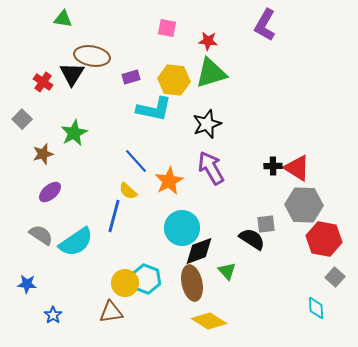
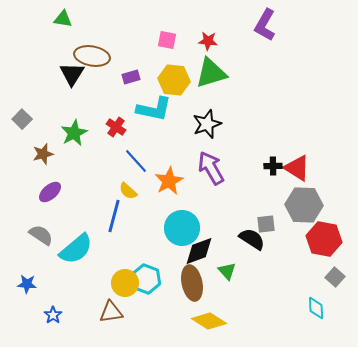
pink square at (167, 28): moved 12 px down
red cross at (43, 82): moved 73 px right, 45 px down
cyan semicircle at (76, 242): moved 7 px down; rotated 6 degrees counterclockwise
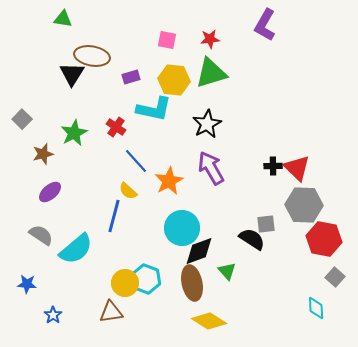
red star at (208, 41): moved 2 px right, 2 px up; rotated 12 degrees counterclockwise
black star at (207, 124): rotated 8 degrees counterclockwise
red triangle at (297, 168): rotated 12 degrees clockwise
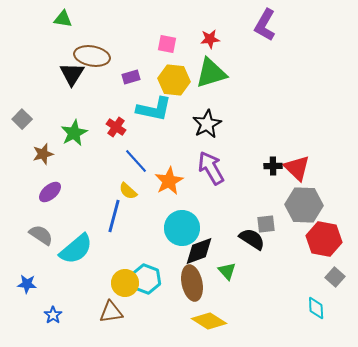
pink square at (167, 40): moved 4 px down
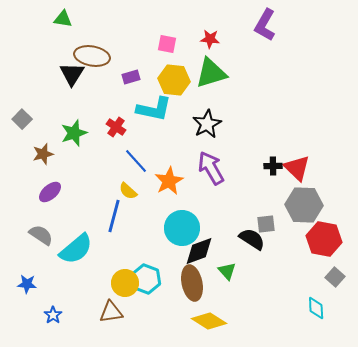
red star at (210, 39): rotated 12 degrees clockwise
green star at (74, 133): rotated 8 degrees clockwise
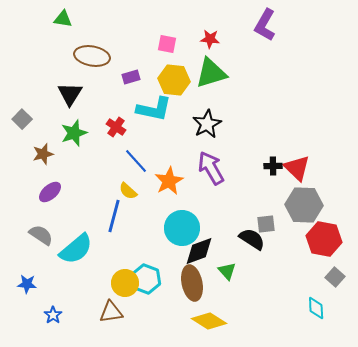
black triangle at (72, 74): moved 2 px left, 20 px down
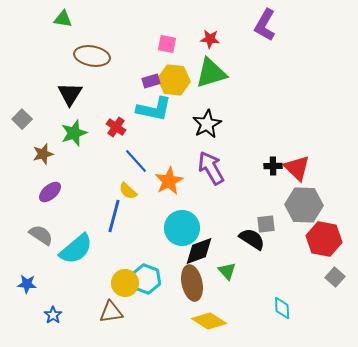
purple rectangle at (131, 77): moved 20 px right, 4 px down
cyan diamond at (316, 308): moved 34 px left
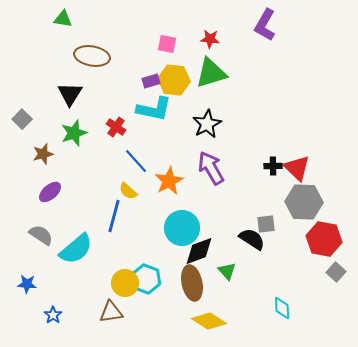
gray hexagon at (304, 205): moved 3 px up
gray square at (335, 277): moved 1 px right, 5 px up
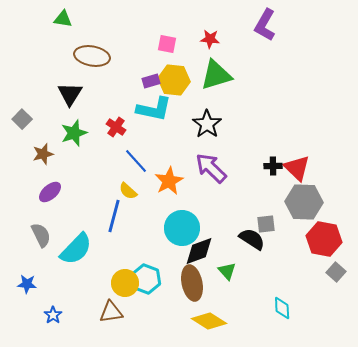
green triangle at (211, 73): moved 5 px right, 2 px down
black star at (207, 124): rotated 8 degrees counterclockwise
purple arrow at (211, 168): rotated 16 degrees counterclockwise
gray semicircle at (41, 235): rotated 30 degrees clockwise
cyan semicircle at (76, 249): rotated 6 degrees counterclockwise
